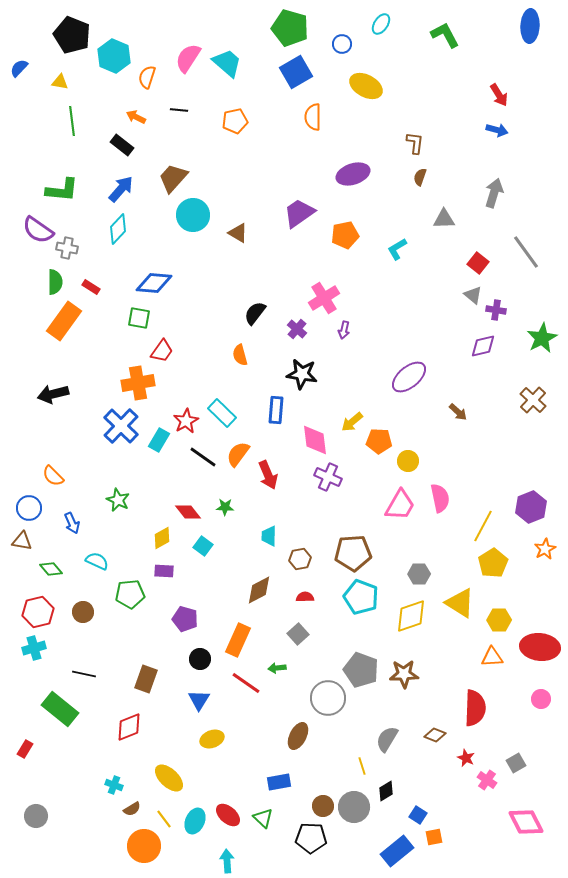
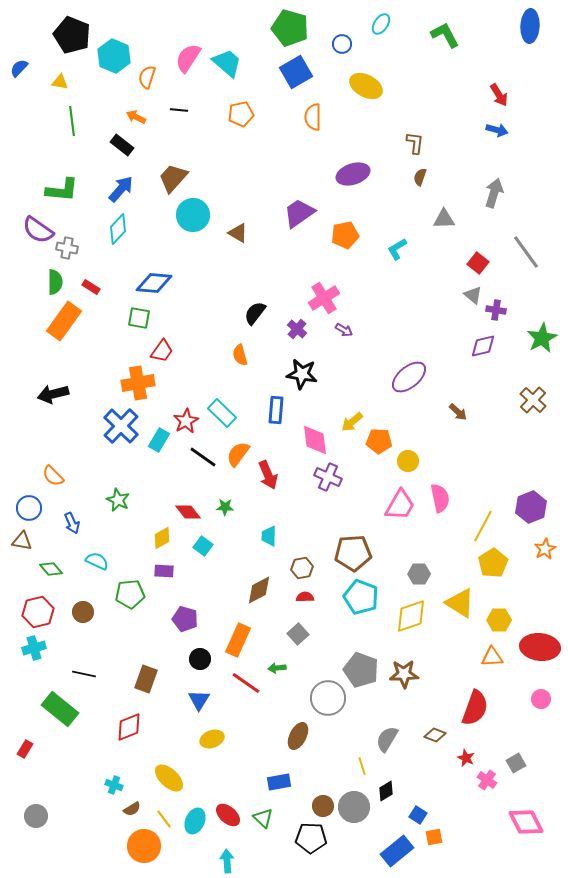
orange pentagon at (235, 121): moved 6 px right, 7 px up
purple arrow at (344, 330): rotated 72 degrees counterclockwise
brown hexagon at (300, 559): moved 2 px right, 9 px down
red semicircle at (475, 708): rotated 18 degrees clockwise
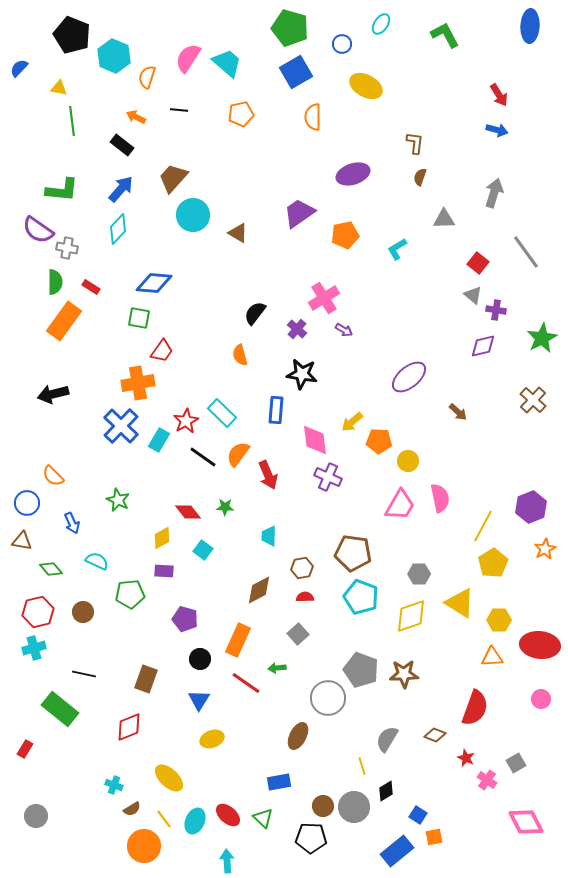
yellow triangle at (60, 82): moved 1 px left, 6 px down
blue circle at (29, 508): moved 2 px left, 5 px up
cyan square at (203, 546): moved 4 px down
brown pentagon at (353, 553): rotated 12 degrees clockwise
red ellipse at (540, 647): moved 2 px up
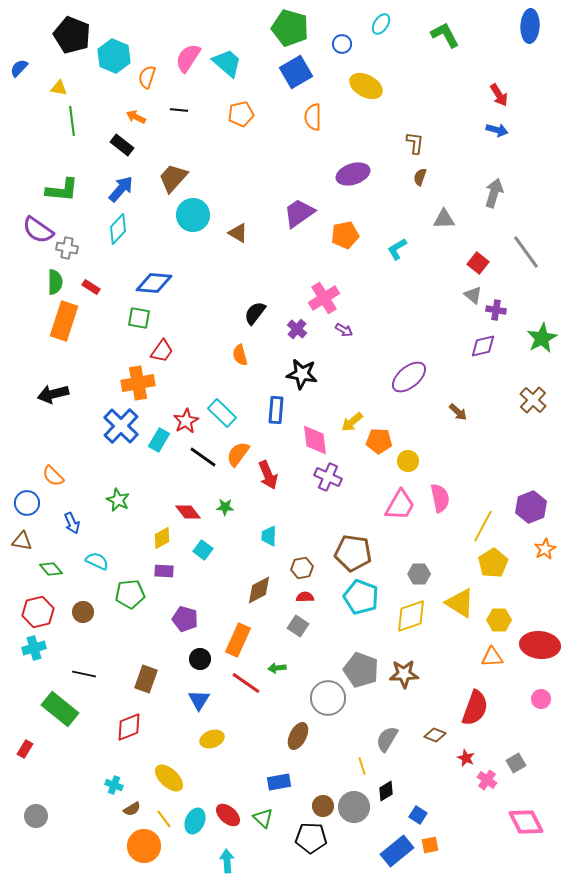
orange rectangle at (64, 321): rotated 18 degrees counterclockwise
gray square at (298, 634): moved 8 px up; rotated 15 degrees counterclockwise
orange square at (434, 837): moved 4 px left, 8 px down
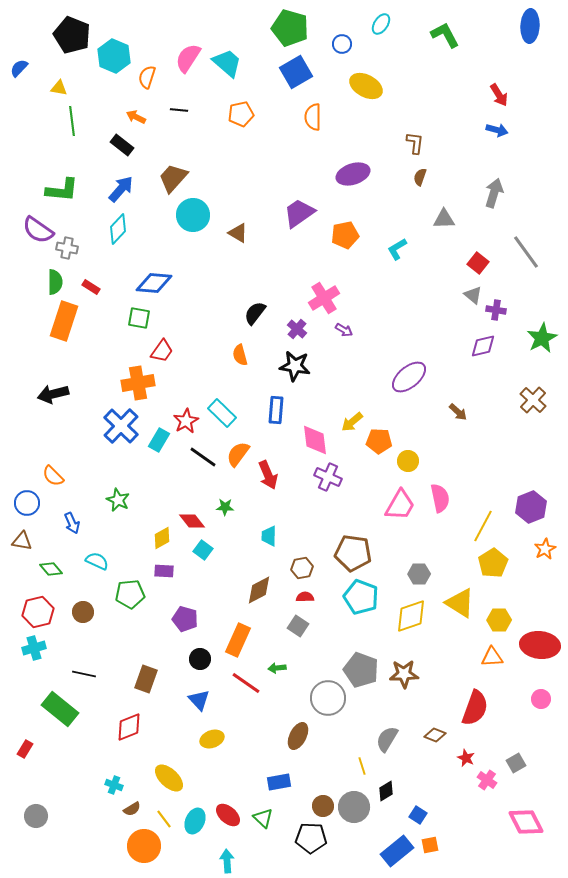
black star at (302, 374): moved 7 px left, 8 px up
red diamond at (188, 512): moved 4 px right, 9 px down
blue triangle at (199, 700): rotated 15 degrees counterclockwise
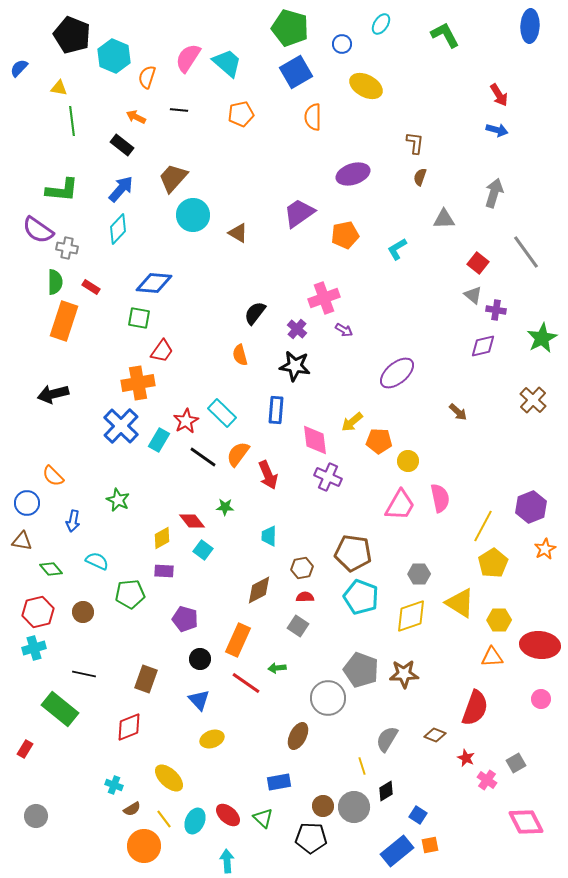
pink cross at (324, 298): rotated 12 degrees clockwise
purple ellipse at (409, 377): moved 12 px left, 4 px up
blue arrow at (72, 523): moved 1 px right, 2 px up; rotated 35 degrees clockwise
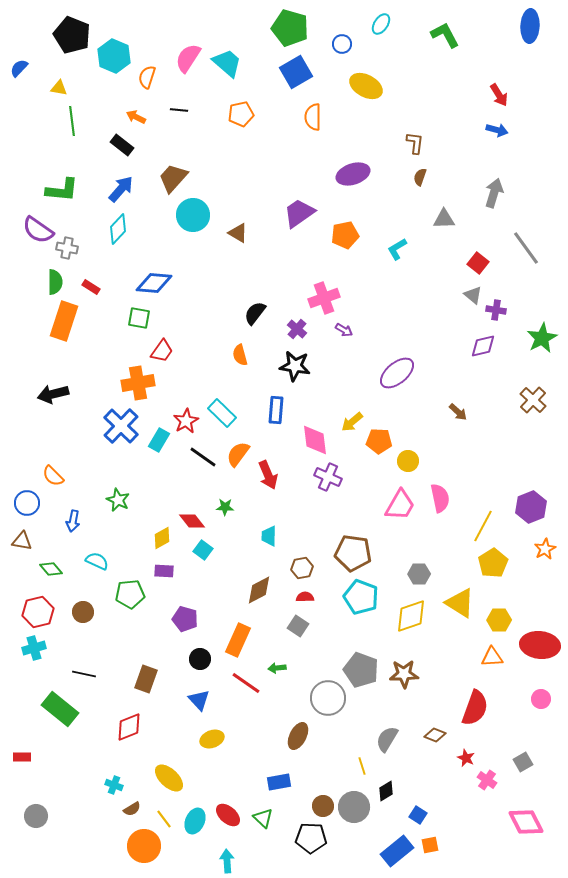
gray line at (526, 252): moved 4 px up
red rectangle at (25, 749): moved 3 px left, 8 px down; rotated 60 degrees clockwise
gray square at (516, 763): moved 7 px right, 1 px up
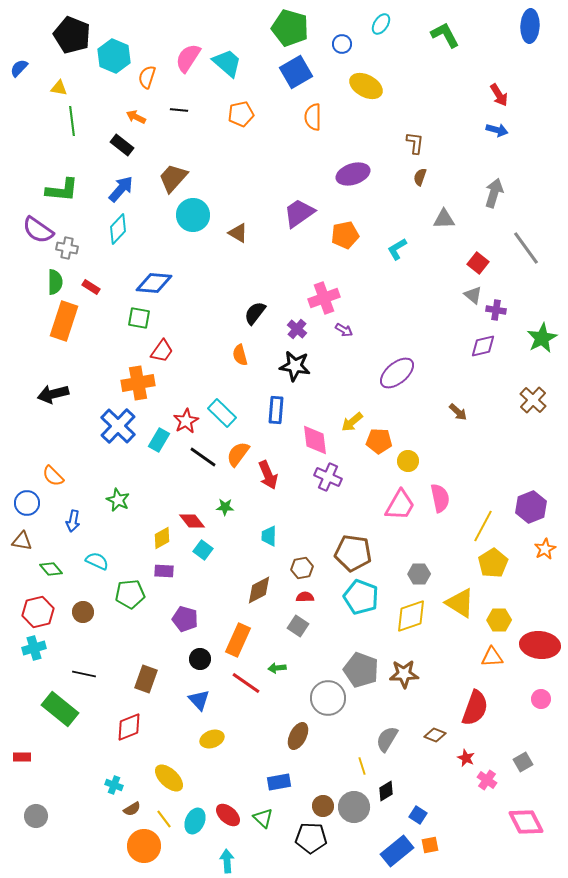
blue cross at (121, 426): moved 3 px left
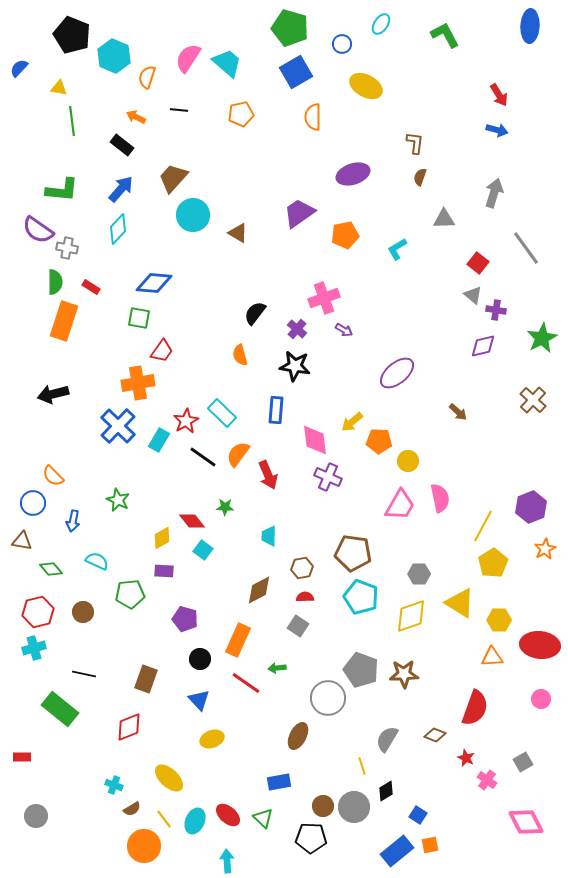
blue circle at (27, 503): moved 6 px right
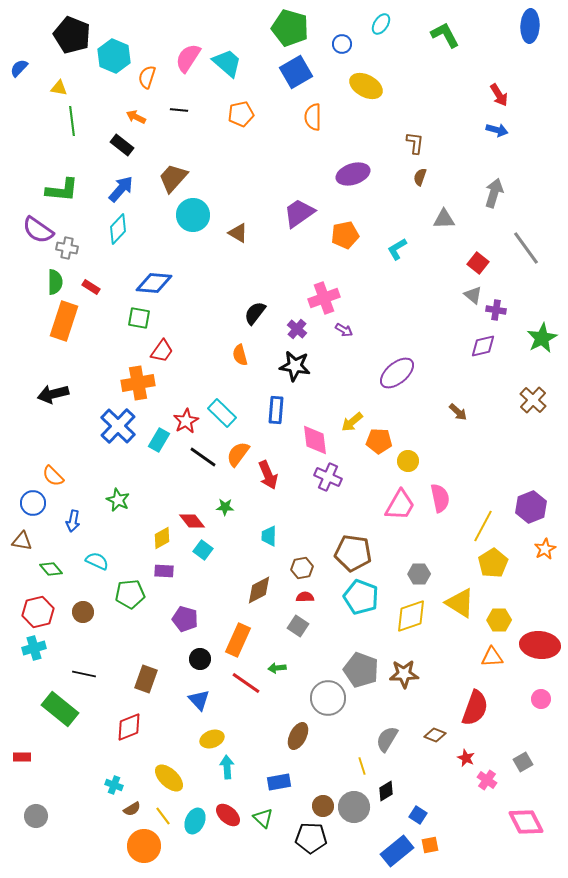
yellow line at (164, 819): moved 1 px left, 3 px up
cyan arrow at (227, 861): moved 94 px up
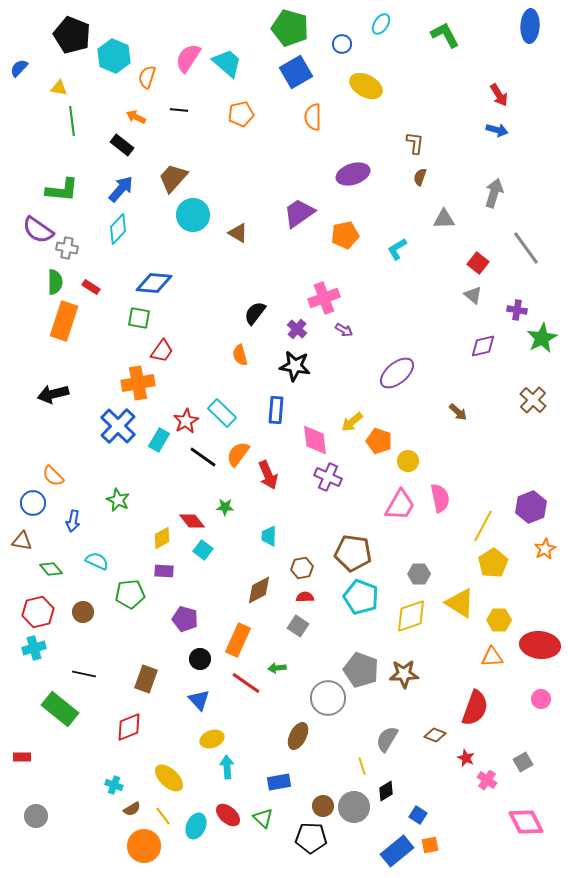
purple cross at (496, 310): moved 21 px right
orange pentagon at (379, 441): rotated 15 degrees clockwise
cyan ellipse at (195, 821): moved 1 px right, 5 px down
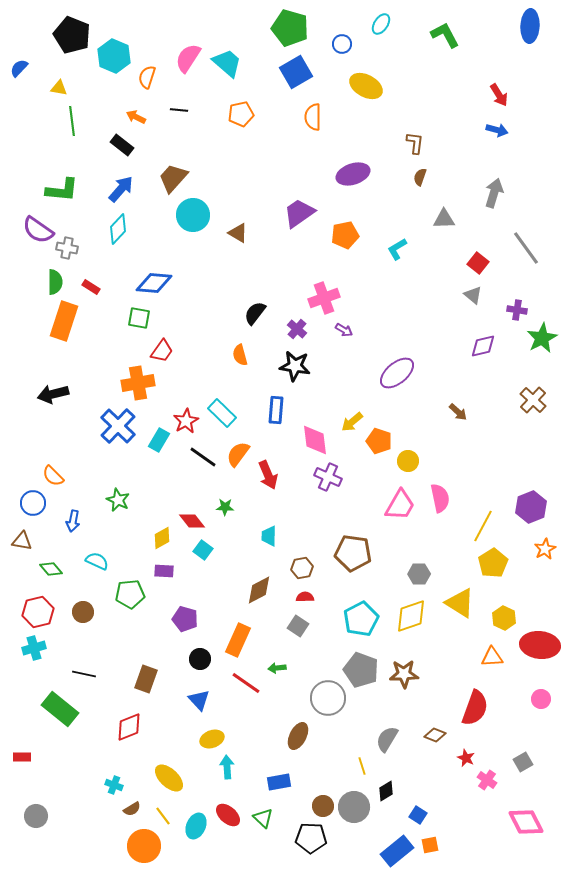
cyan pentagon at (361, 597): moved 22 px down; rotated 24 degrees clockwise
yellow hexagon at (499, 620): moved 5 px right, 2 px up; rotated 25 degrees clockwise
